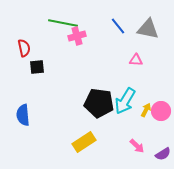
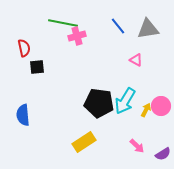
gray triangle: rotated 20 degrees counterclockwise
pink triangle: rotated 24 degrees clockwise
pink circle: moved 5 px up
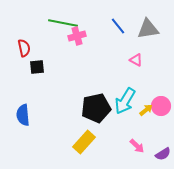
black pentagon: moved 3 px left, 5 px down; rotated 20 degrees counterclockwise
yellow arrow: rotated 24 degrees clockwise
yellow rectangle: rotated 15 degrees counterclockwise
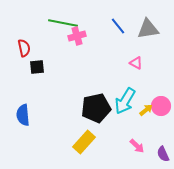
pink triangle: moved 3 px down
purple semicircle: rotated 98 degrees clockwise
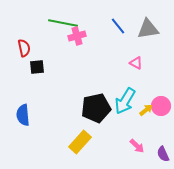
yellow rectangle: moved 4 px left
